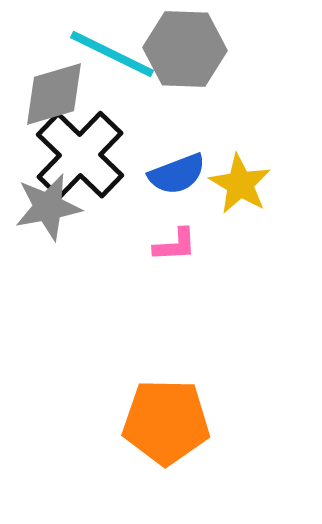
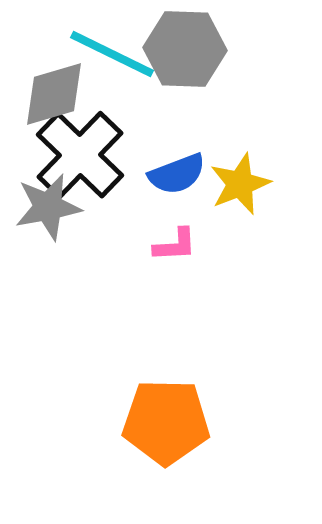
yellow star: rotated 20 degrees clockwise
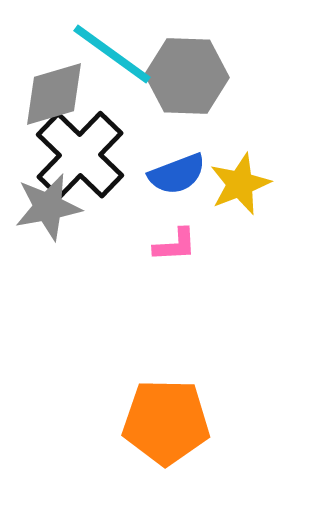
gray hexagon: moved 2 px right, 27 px down
cyan line: rotated 10 degrees clockwise
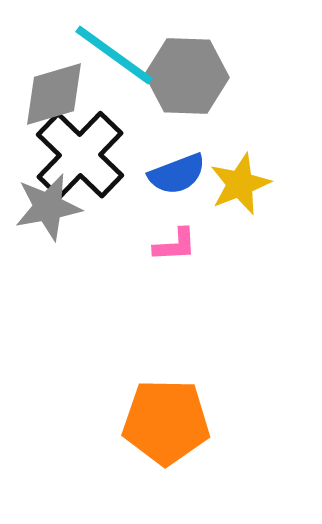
cyan line: moved 2 px right, 1 px down
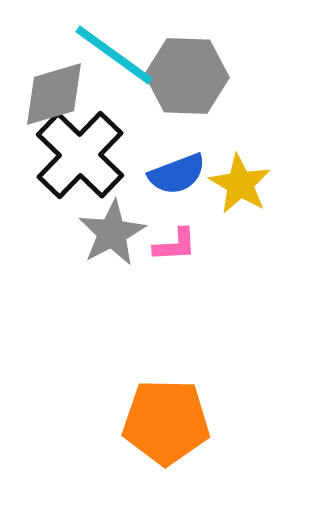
yellow star: rotated 20 degrees counterclockwise
gray star: moved 64 px right, 26 px down; rotated 18 degrees counterclockwise
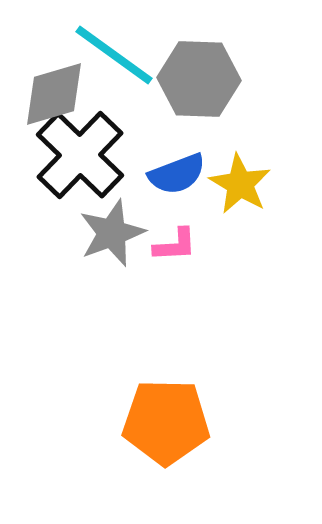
gray hexagon: moved 12 px right, 3 px down
gray star: rotated 8 degrees clockwise
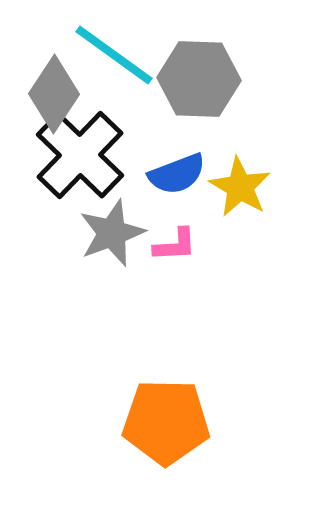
gray diamond: rotated 40 degrees counterclockwise
yellow star: moved 3 px down
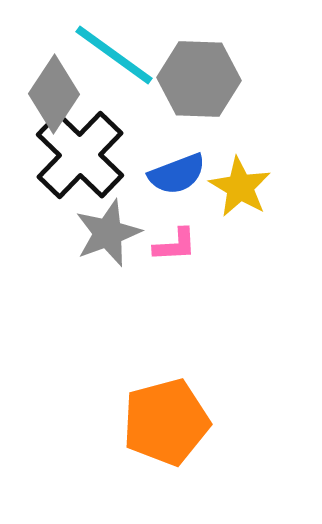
gray star: moved 4 px left
orange pentagon: rotated 16 degrees counterclockwise
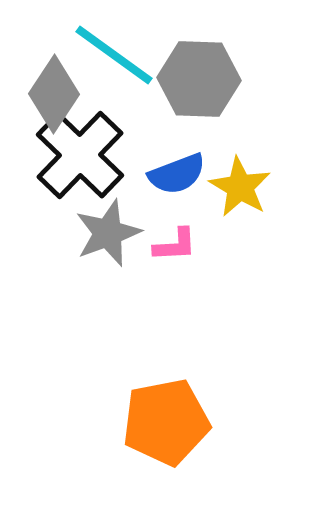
orange pentagon: rotated 4 degrees clockwise
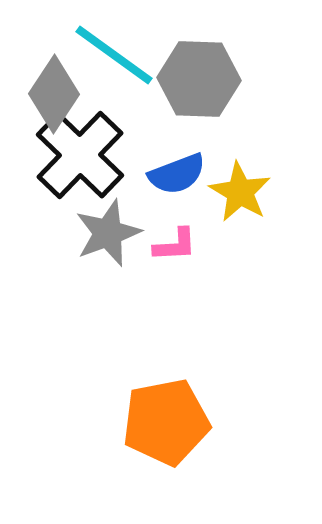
yellow star: moved 5 px down
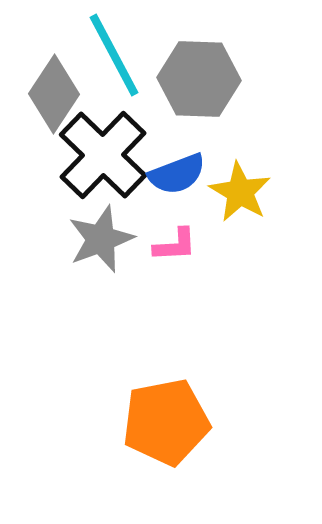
cyan line: rotated 26 degrees clockwise
black cross: moved 23 px right
gray star: moved 7 px left, 6 px down
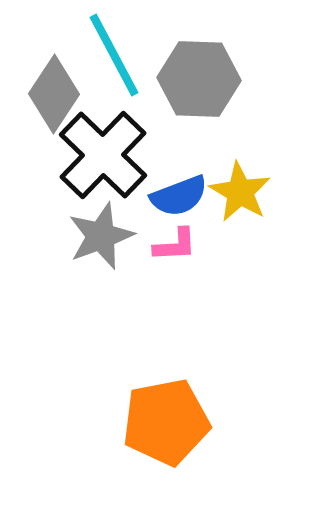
blue semicircle: moved 2 px right, 22 px down
gray star: moved 3 px up
